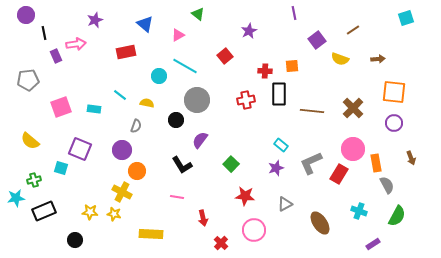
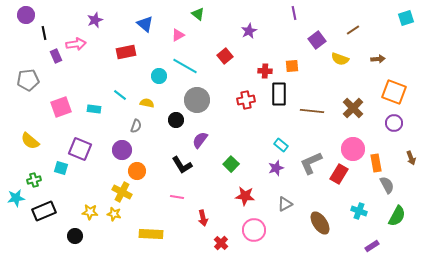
orange square at (394, 92): rotated 15 degrees clockwise
black circle at (75, 240): moved 4 px up
purple rectangle at (373, 244): moved 1 px left, 2 px down
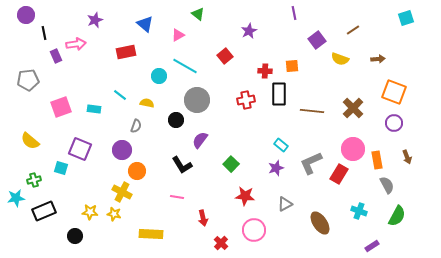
brown arrow at (411, 158): moved 4 px left, 1 px up
orange rectangle at (376, 163): moved 1 px right, 3 px up
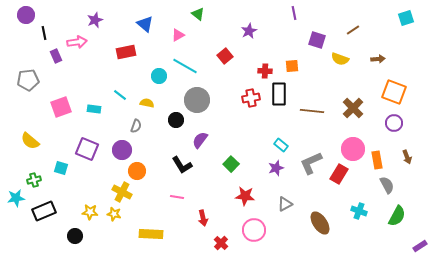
purple square at (317, 40): rotated 36 degrees counterclockwise
pink arrow at (76, 44): moved 1 px right, 2 px up
red cross at (246, 100): moved 5 px right, 2 px up
purple square at (80, 149): moved 7 px right
purple rectangle at (372, 246): moved 48 px right
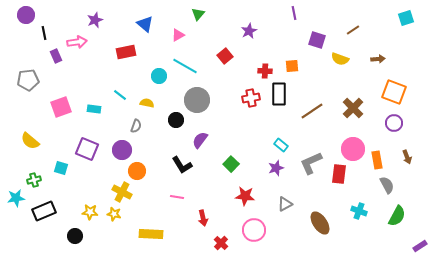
green triangle at (198, 14): rotated 32 degrees clockwise
brown line at (312, 111): rotated 40 degrees counterclockwise
red rectangle at (339, 174): rotated 24 degrees counterclockwise
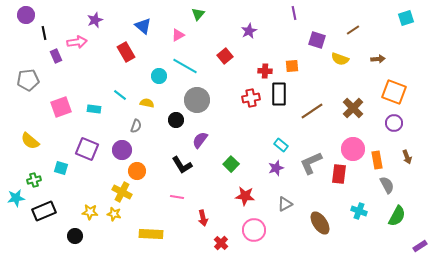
blue triangle at (145, 24): moved 2 px left, 2 px down
red rectangle at (126, 52): rotated 72 degrees clockwise
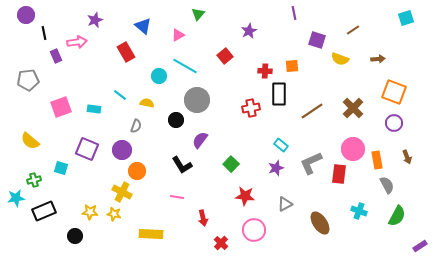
red cross at (251, 98): moved 10 px down
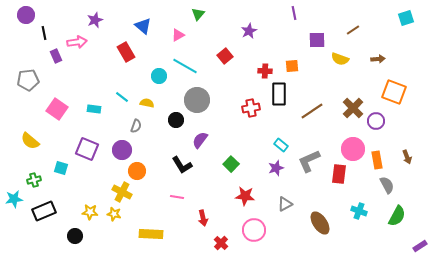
purple square at (317, 40): rotated 18 degrees counterclockwise
cyan line at (120, 95): moved 2 px right, 2 px down
pink square at (61, 107): moved 4 px left, 2 px down; rotated 35 degrees counterclockwise
purple circle at (394, 123): moved 18 px left, 2 px up
gray L-shape at (311, 163): moved 2 px left, 2 px up
cyan star at (16, 198): moved 2 px left, 1 px down
